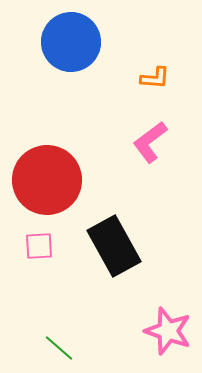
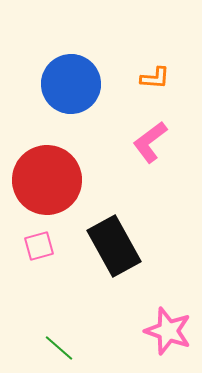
blue circle: moved 42 px down
pink square: rotated 12 degrees counterclockwise
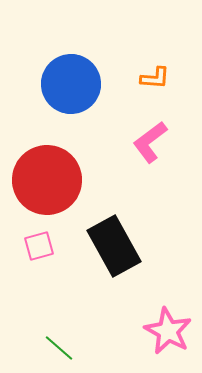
pink star: rotated 9 degrees clockwise
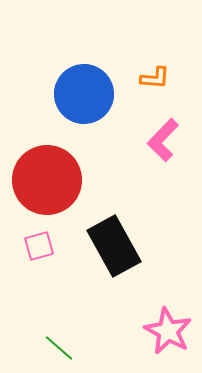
blue circle: moved 13 px right, 10 px down
pink L-shape: moved 13 px right, 2 px up; rotated 9 degrees counterclockwise
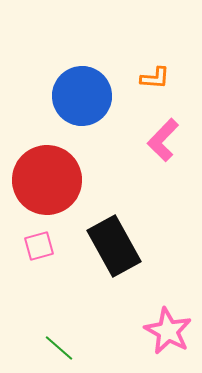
blue circle: moved 2 px left, 2 px down
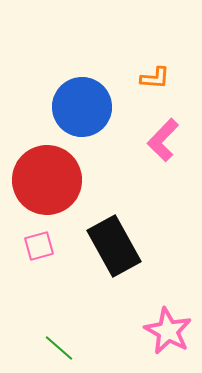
blue circle: moved 11 px down
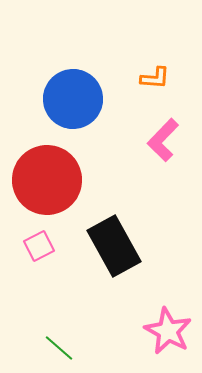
blue circle: moved 9 px left, 8 px up
pink square: rotated 12 degrees counterclockwise
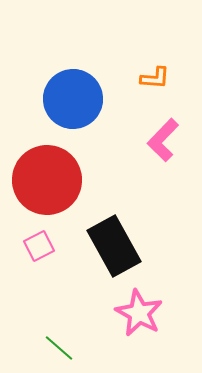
pink star: moved 29 px left, 18 px up
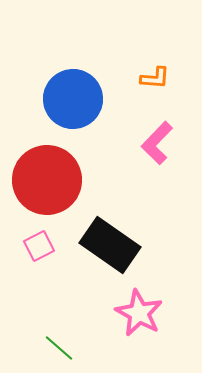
pink L-shape: moved 6 px left, 3 px down
black rectangle: moved 4 px left, 1 px up; rotated 26 degrees counterclockwise
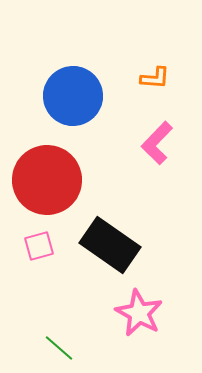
blue circle: moved 3 px up
pink square: rotated 12 degrees clockwise
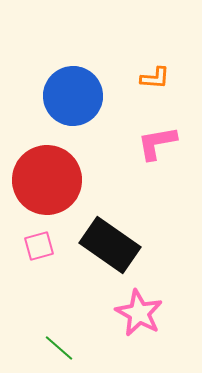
pink L-shape: rotated 36 degrees clockwise
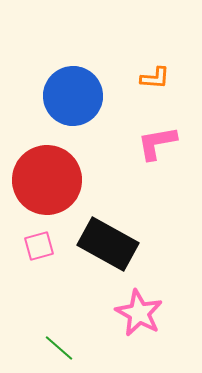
black rectangle: moved 2 px left, 1 px up; rotated 6 degrees counterclockwise
